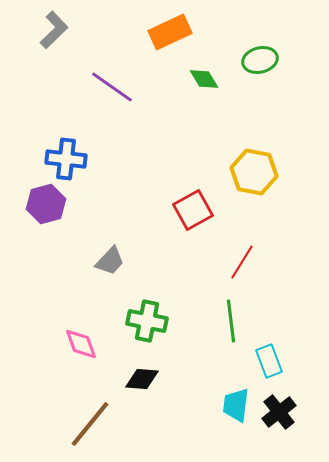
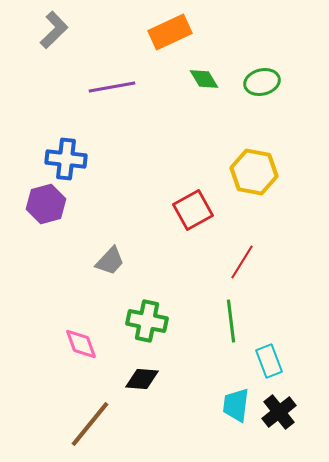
green ellipse: moved 2 px right, 22 px down
purple line: rotated 45 degrees counterclockwise
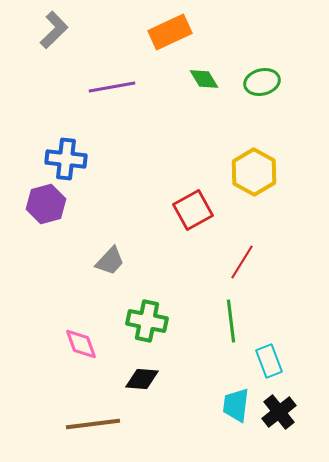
yellow hexagon: rotated 18 degrees clockwise
brown line: moved 3 px right; rotated 44 degrees clockwise
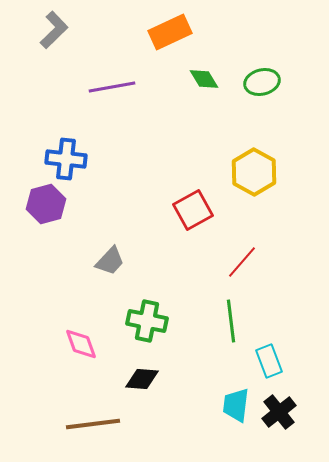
red line: rotated 9 degrees clockwise
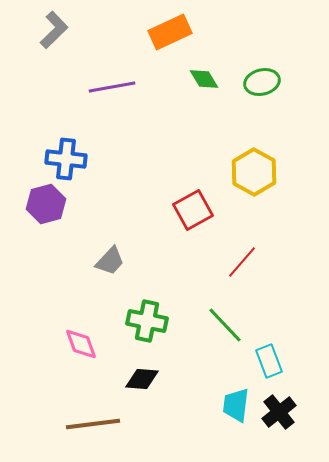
green line: moved 6 px left, 4 px down; rotated 36 degrees counterclockwise
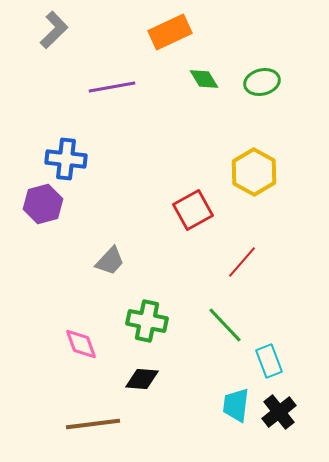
purple hexagon: moved 3 px left
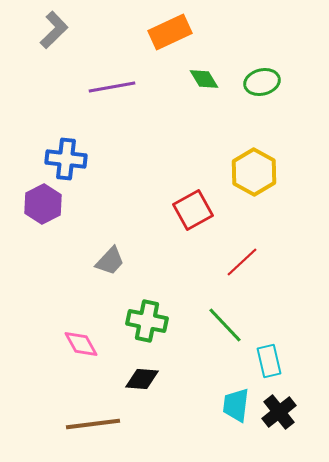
purple hexagon: rotated 12 degrees counterclockwise
red line: rotated 6 degrees clockwise
pink diamond: rotated 9 degrees counterclockwise
cyan rectangle: rotated 8 degrees clockwise
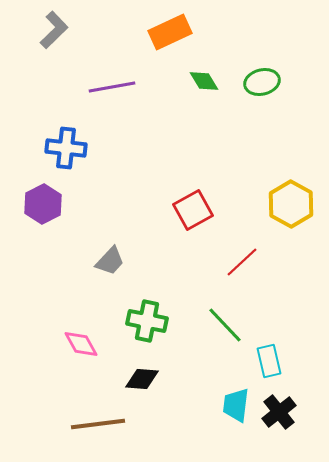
green diamond: moved 2 px down
blue cross: moved 11 px up
yellow hexagon: moved 37 px right, 32 px down
brown line: moved 5 px right
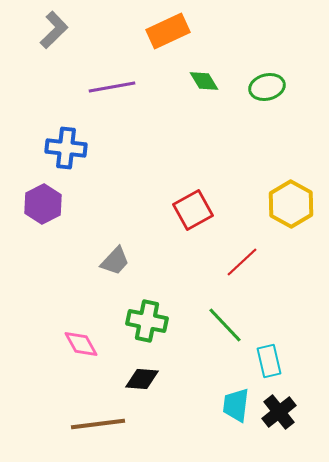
orange rectangle: moved 2 px left, 1 px up
green ellipse: moved 5 px right, 5 px down
gray trapezoid: moved 5 px right
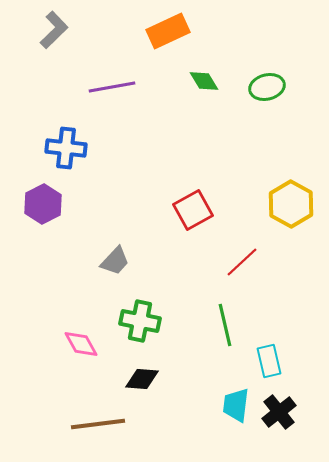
green cross: moved 7 px left
green line: rotated 30 degrees clockwise
